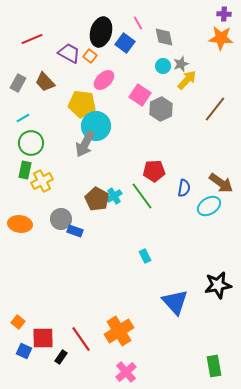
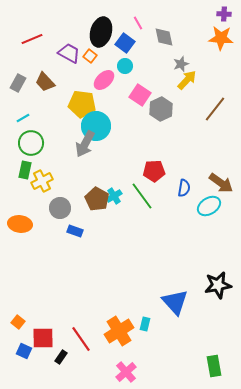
cyan circle at (163, 66): moved 38 px left
gray circle at (61, 219): moved 1 px left, 11 px up
cyan rectangle at (145, 256): moved 68 px down; rotated 40 degrees clockwise
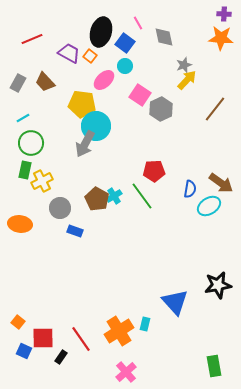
gray star at (181, 64): moved 3 px right, 1 px down
blue semicircle at (184, 188): moved 6 px right, 1 px down
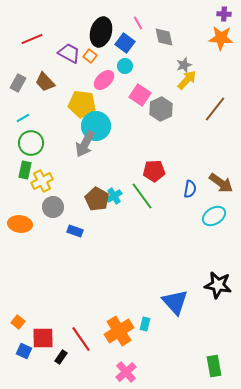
cyan ellipse at (209, 206): moved 5 px right, 10 px down
gray circle at (60, 208): moved 7 px left, 1 px up
black star at (218, 285): rotated 20 degrees clockwise
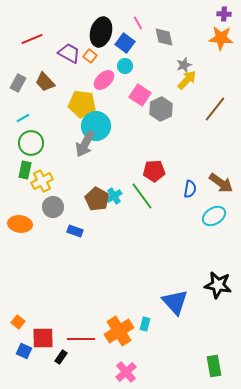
red line at (81, 339): rotated 56 degrees counterclockwise
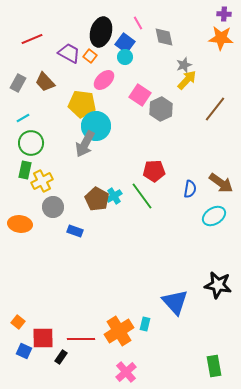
cyan circle at (125, 66): moved 9 px up
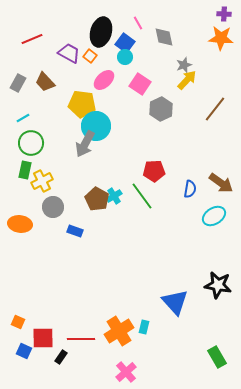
pink square at (140, 95): moved 11 px up
orange square at (18, 322): rotated 16 degrees counterclockwise
cyan rectangle at (145, 324): moved 1 px left, 3 px down
green rectangle at (214, 366): moved 3 px right, 9 px up; rotated 20 degrees counterclockwise
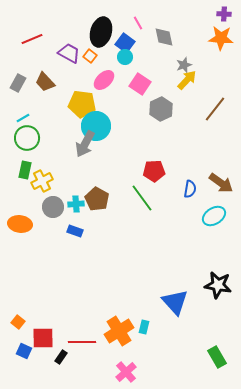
green circle at (31, 143): moved 4 px left, 5 px up
cyan cross at (114, 196): moved 38 px left, 8 px down; rotated 28 degrees clockwise
green line at (142, 196): moved 2 px down
orange square at (18, 322): rotated 16 degrees clockwise
red line at (81, 339): moved 1 px right, 3 px down
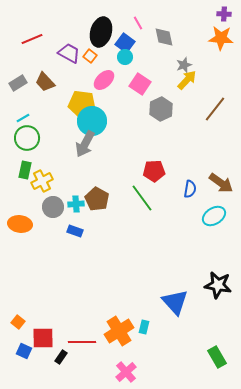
gray rectangle at (18, 83): rotated 30 degrees clockwise
cyan circle at (96, 126): moved 4 px left, 5 px up
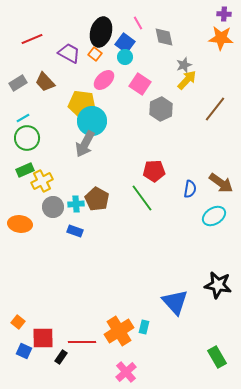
orange square at (90, 56): moved 5 px right, 2 px up
green rectangle at (25, 170): rotated 54 degrees clockwise
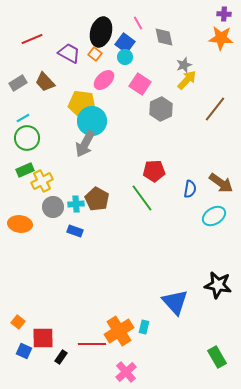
red line at (82, 342): moved 10 px right, 2 px down
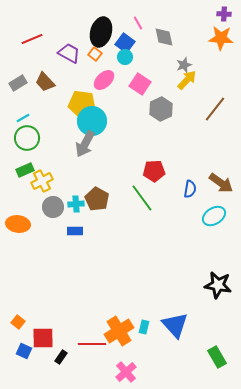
orange ellipse at (20, 224): moved 2 px left
blue rectangle at (75, 231): rotated 21 degrees counterclockwise
blue triangle at (175, 302): moved 23 px down
